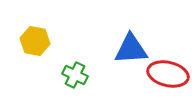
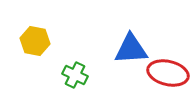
red ellipse: moved 1 px up
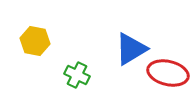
blue triangle: rotated 27 degrees counterclockwise
green cross: moved 2 px right
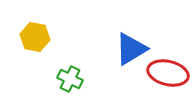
yellow hexagon: moved 4 px up
green cross: moved 7 px left, 4 px down
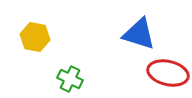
blue triangle: moved 8 px right, 15 px up; rotated 48 degrees clockwise
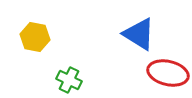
blue triangle: rotated 15 degrees clockwise
green cross: moved 1 px left, 1 px down
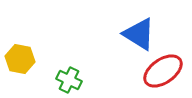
yellow hexagon: moved 15 px left, 22 px down
red ellipse: moved 5 px left, 2 px up; rotated 48 degrees counterclockwise
